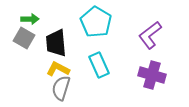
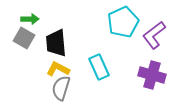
cyan pentagon: moved 27 px right; rotated 16 degrees clockwise
purple L-shape: moved 4 px right
cyan rectangle: moved 2 px down
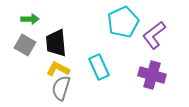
gray square: moved 1 px right, 7 px down
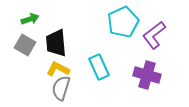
green arrow: rotated 18 degrees counterclockwise
purple cross: moved 5 px left
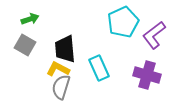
black trapezoid: moved 9 px right, 6 px down
cyan rectangle: moved 1 px down
gray semicircle: moved 1 px up
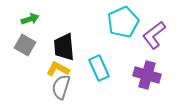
black trapezoid: moved 1 px left, 2 px up
